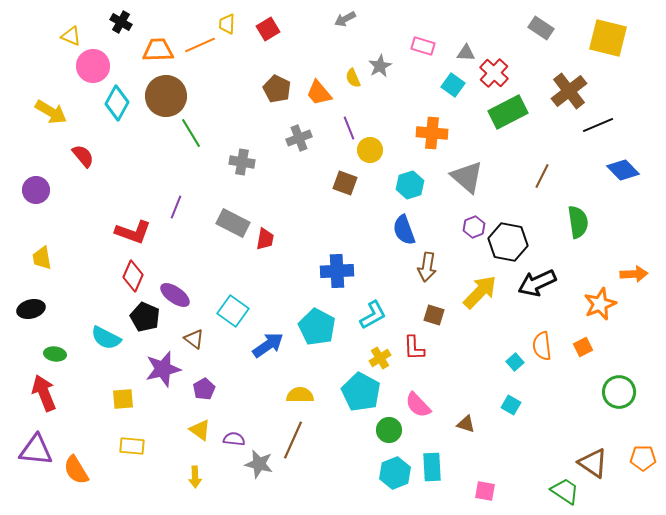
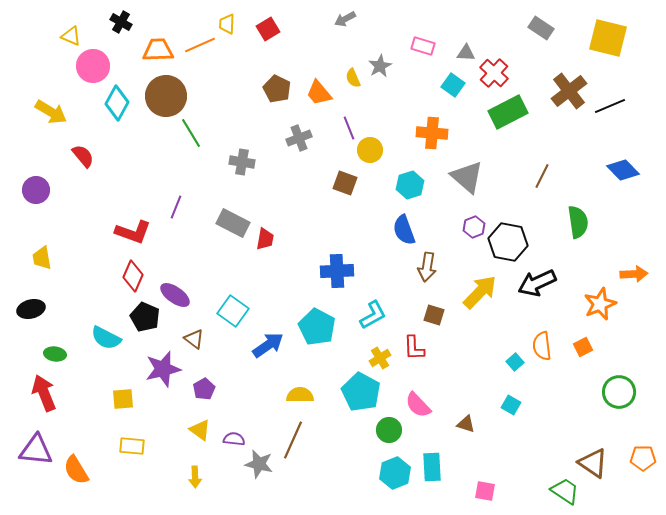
black line at (598, 125): moved 12 px right, 19 px up
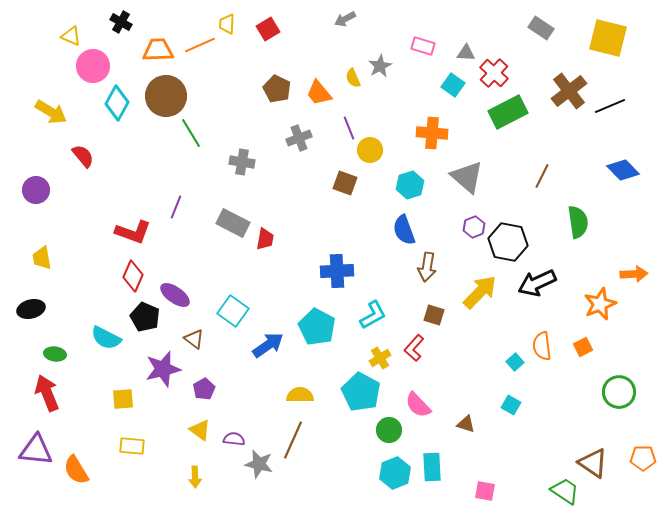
red L-shape at (414, 348): rotated 44 degrees clockwise
red arrow at (44, 393): moved 3 px right
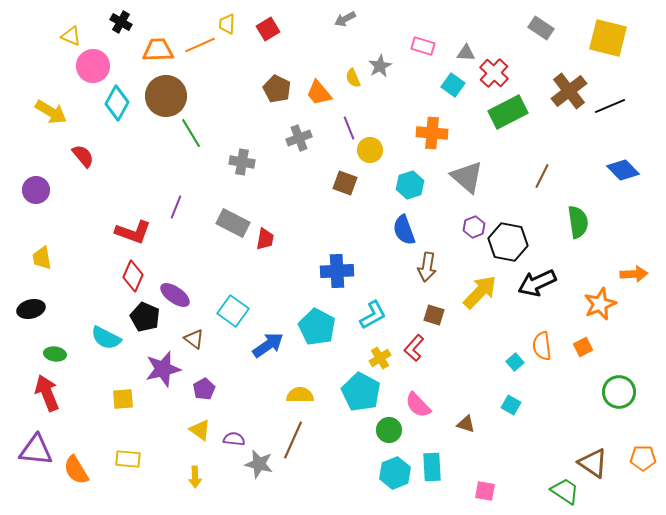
yellow rectangle at (132, 446): moved 4 px left, 13 px down
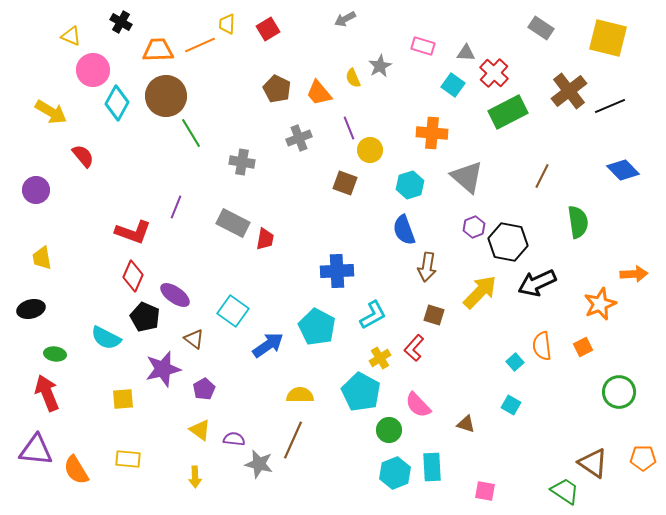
pink circle at (93, 66): moved 4 px down
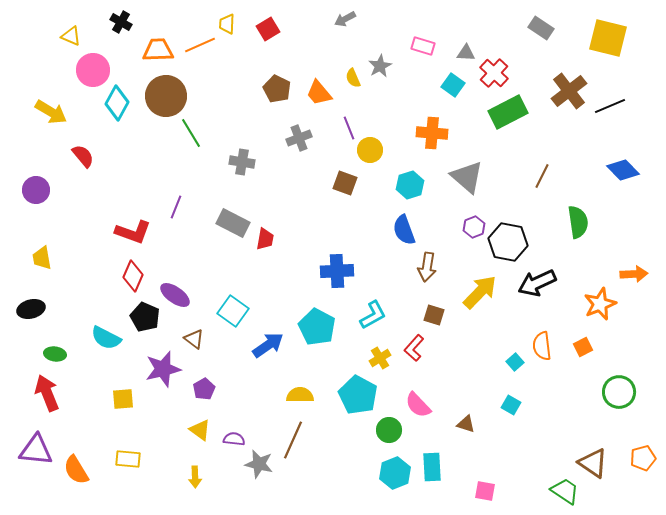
cyan pentagon at (361, 392): moved 3 px left, 3 px down
orange pentagon at (643, 458): rotated 15 degrees counterclockwise
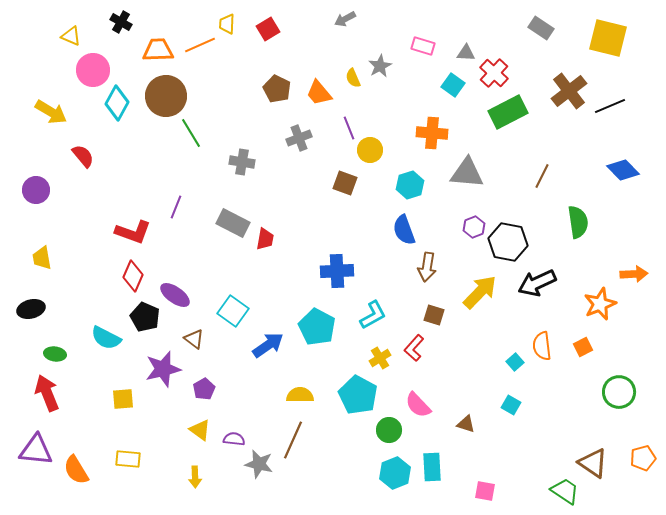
gray triangle at (467, 177): moved 4 px up; rotated 36 degrees counterclockwise
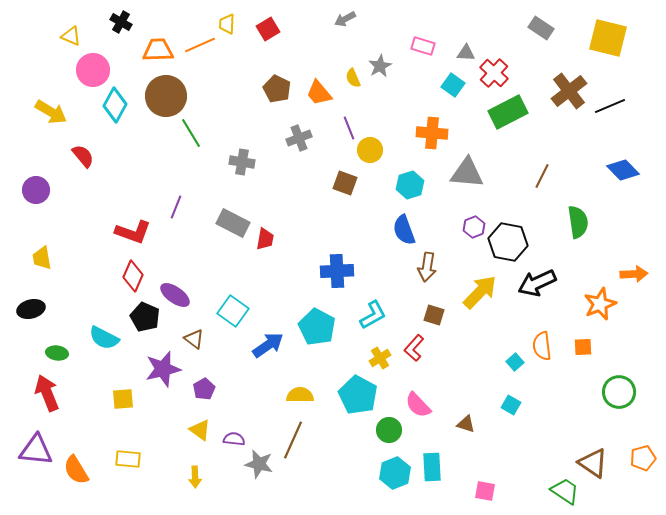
cyan diamond at (117, 103): moved 2 px left, 2 px down
cyan semicircle at (106, 338): moved 2 px left
orange square at (583, 347): rotated 24 degrees clockwise
green ellipse at (55, 354): moved 2 px right, 1 px up
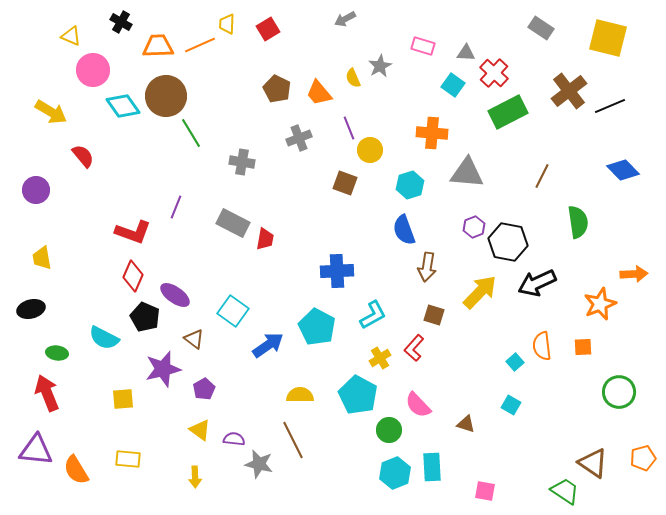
orange trapezoid at (158, 50): moved 4 px up
cyan diamond at (115, 105): moved 8 px right, 1 px down; rotated 64 degrees counterclockwise
brown line at (293, 440): rotated 51 degrees counterclockwise
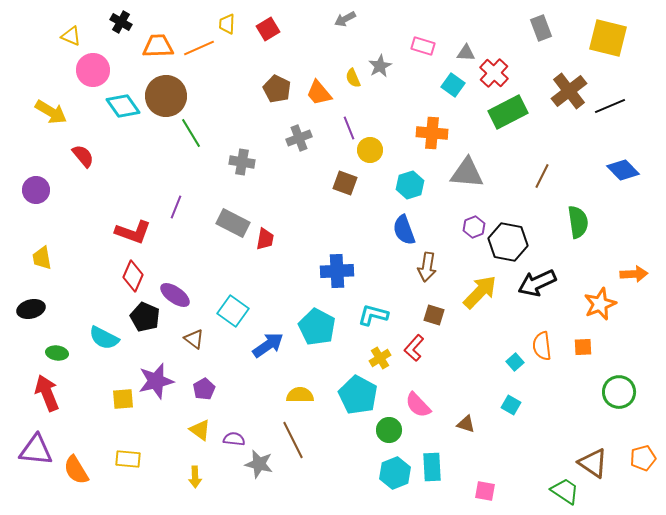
gray rectangle at (541, 28): rotated 35 degrees clockwise
orange line at (200, 45): moved 1 px left, 3 px down
cyan L-shape at (373, 315): rotated 136 degrees counterclockwise
purple star at (163, 369): moved 7 px left, 12 px down
